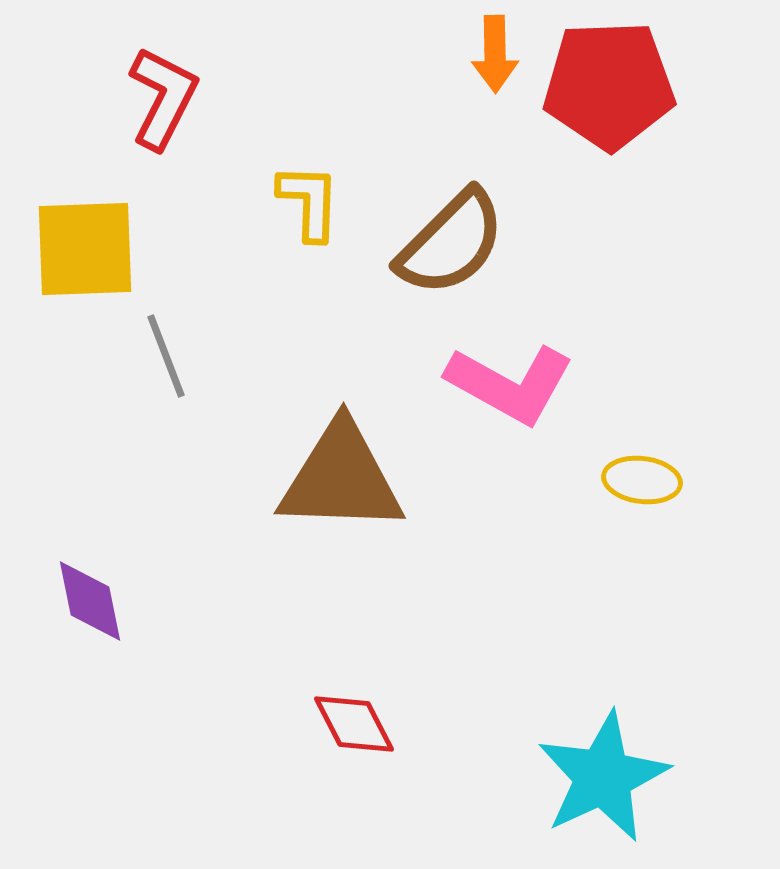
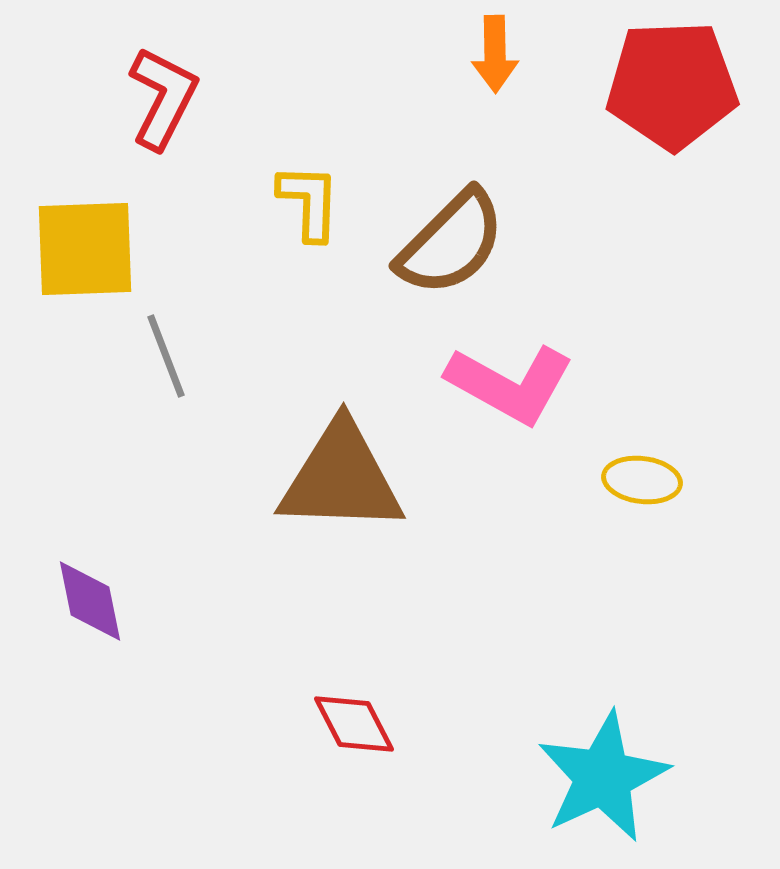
red pentagon: moved 63 px right
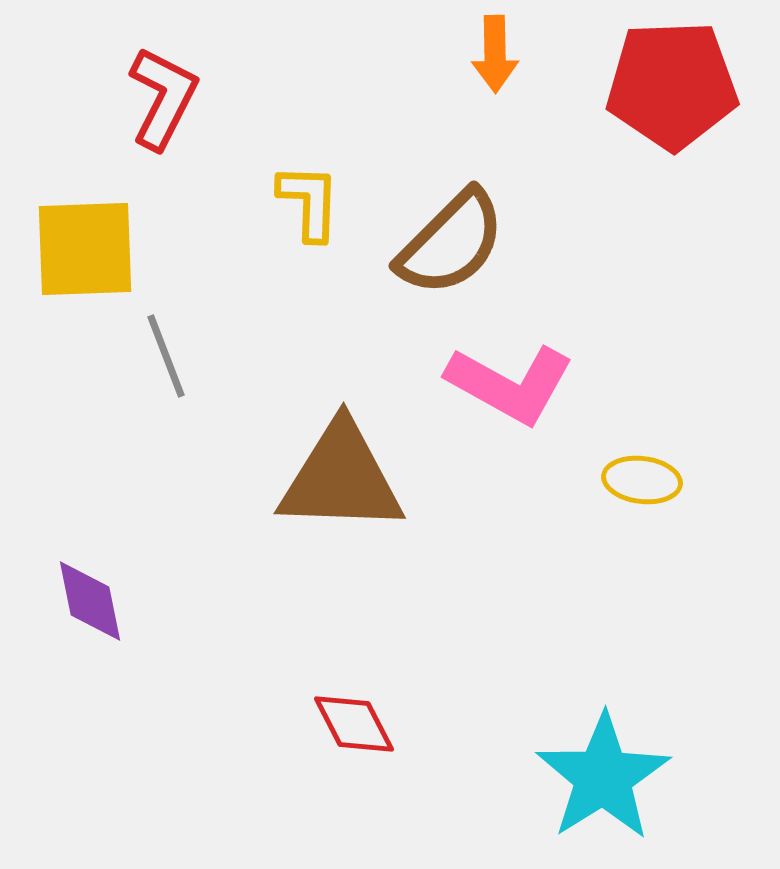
cyan star: rotated 7 degrees counterclockwise
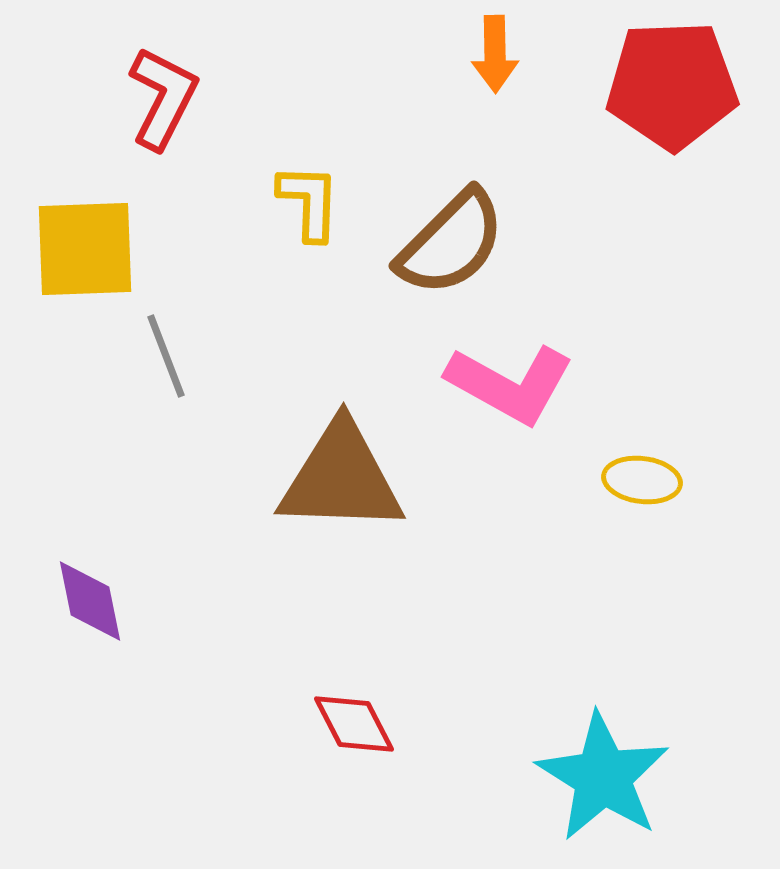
cyan star: rotated 8 degrees counterclockwise
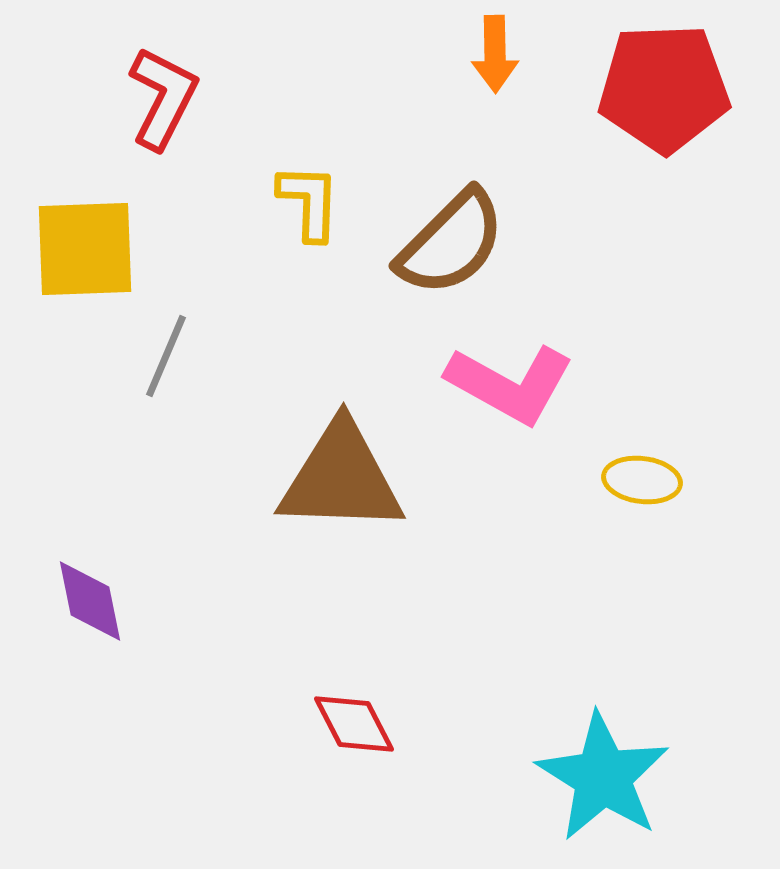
red pentagon: moved 8 px left, 3 px down
gray line: rotated 44 degrees clockwise
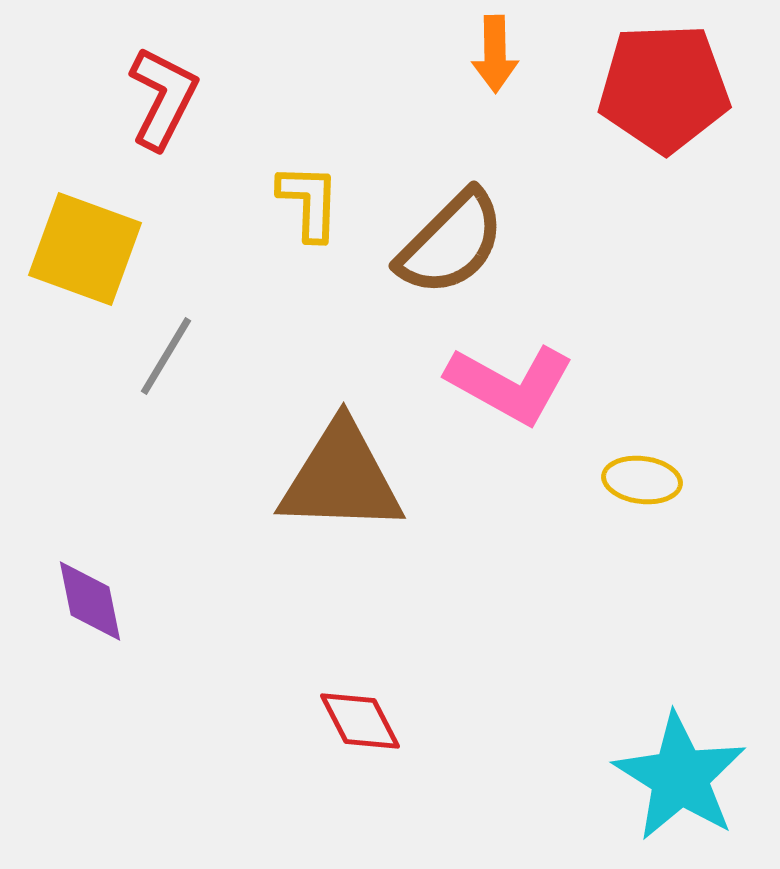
yellow square: rotated 22 degrees clockwise
gray line: rotated 8 degrees clockwise
red diamond: moved 6 px right, 3 px up
cyan star: moved 77 px right
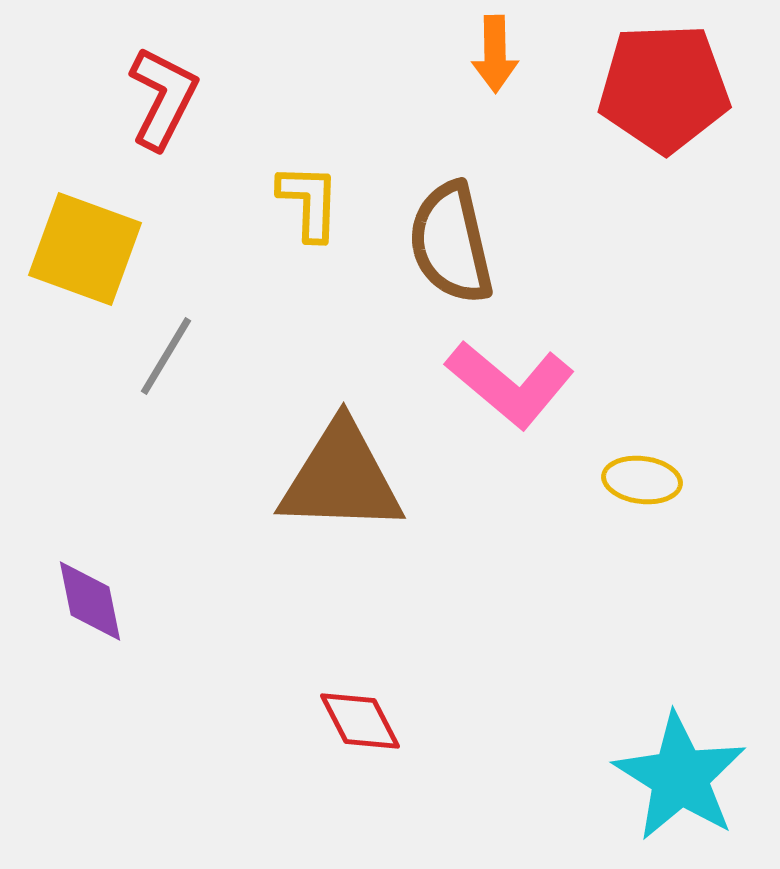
brown semicircle: rotated 122 degrees clockwise
pink L-shape: rotated 11 degrees clockwise
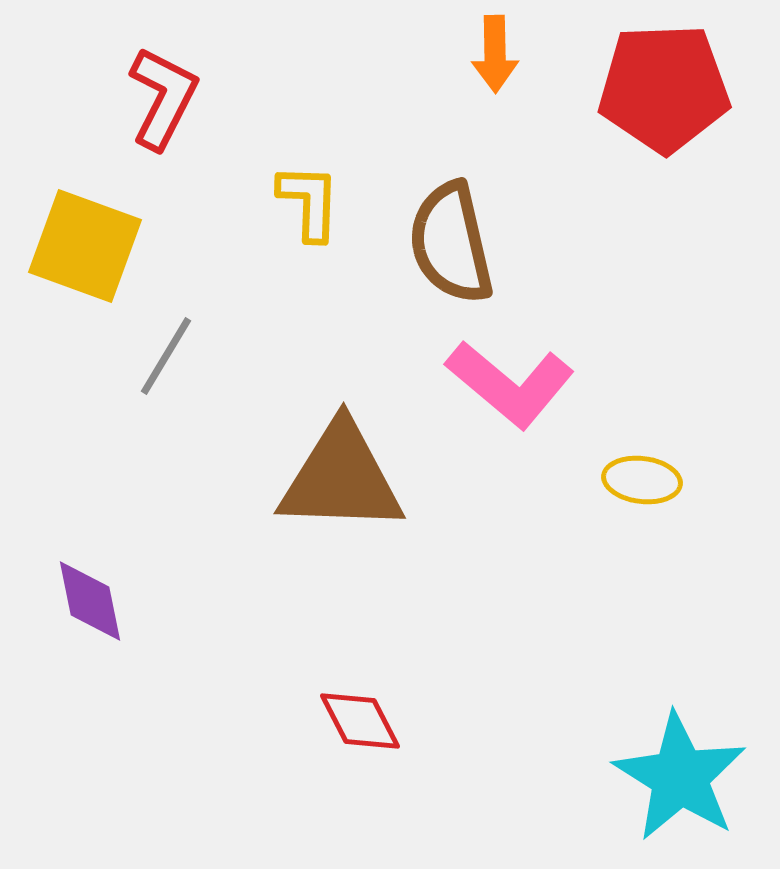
yellow square: moved 3 px up
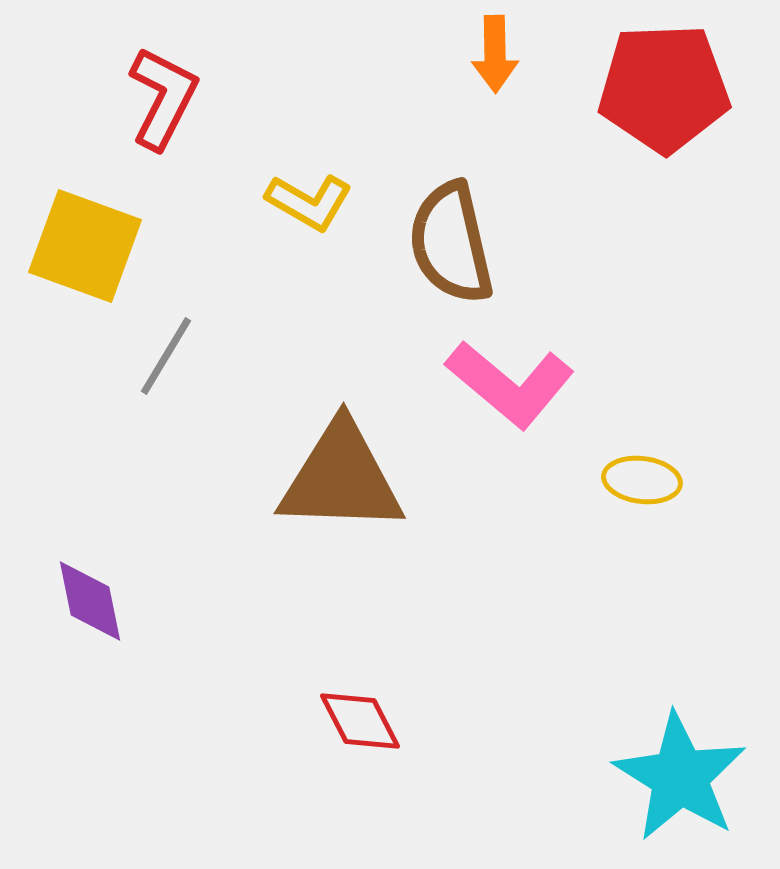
yellow L-shape: rotated 118 degrees clockwise
